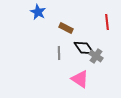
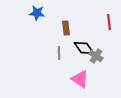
blue star: moved 1 px left, 1 px down; rotated 21 degrees counterclockwise
red line: moved 2 px right
brown rectangle: rotated 56 degrees clockwise
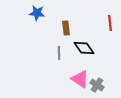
red line: moved 1 px right, 1 px down
gray cross: moved 1 px right, 29 px down
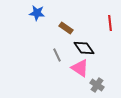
brown rectangle: rotated 48 degrees counterclockwise
gray line: moved 2 px left, 2 px down; rotated 24 degrees counterclockwise
pink triangle: moved 11 px up
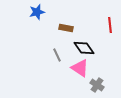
blue star: moved 1 px up; rotated 21 degrees counterclockwise
red line: moved 2 px down
brown rectangle: rotated 24 degrees counterclockwise
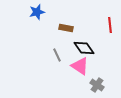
pink triangle: moved 2 px up
